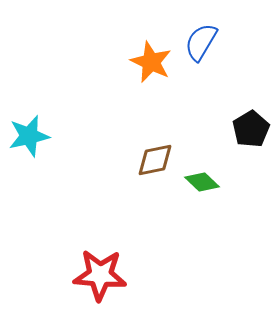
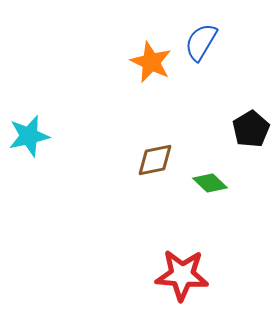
green diamond: moved 8 px right, 1 px down
red star: moved 82 px right
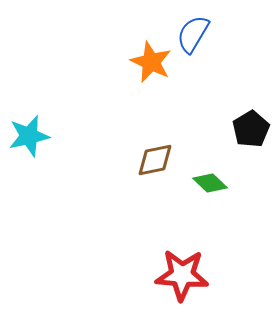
blue semicircle: moved 8 px left, 8 px up
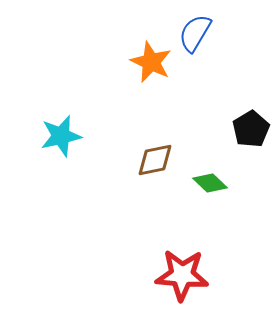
blue semicircle: moved 2 px right, 1 px up
cyan star: moved 32 px right
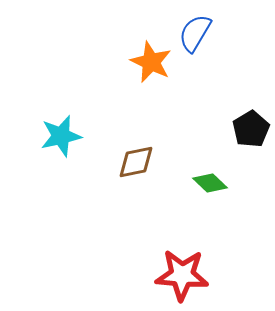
brown diamond: moved 19 px left, 2 px down
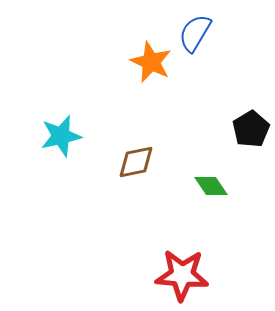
green diamond: moved 1 px right, 3 px down; rotated 12 degrees clockwise
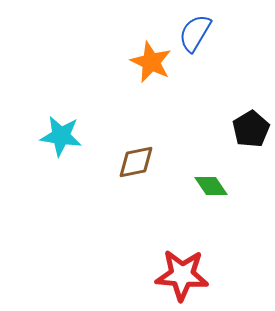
cyan star: rotated 21 degrees clockwise
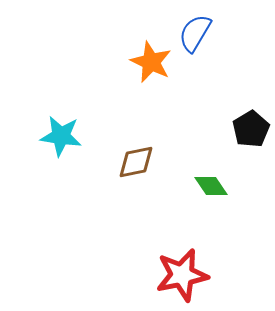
red star: rotated 16 degrees counterclockwise
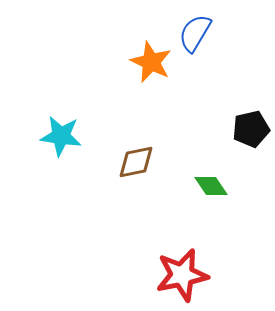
black pentagon: rotated 18 degrees clockwise
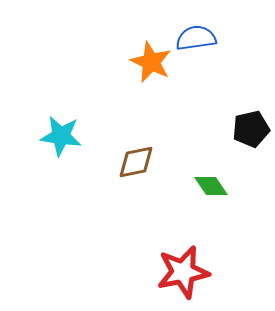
blue semicircle: moved 1 px right, 5 px down; rotated 51 degrees clockwise
red star: moved 1 px right, 3 px up
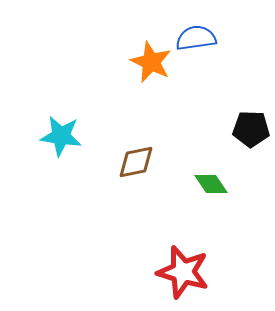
black pentagon: rotated 15 degrees clockwise
green diamond: moved 2 px up
red star: rotated 28 degrees clockwise
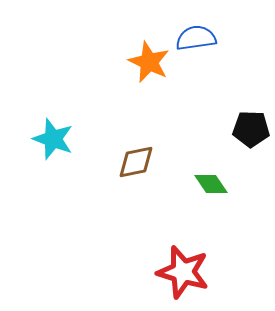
orange star: moved 2 px left
cyan star: moved 8 px left, 3 px down; rotated 12 degrees clockwise
